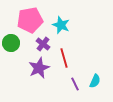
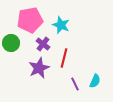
red line: rotated 30 degrees clockwise
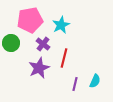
cyan star: rotated 24 degrees clockwise
purple line: rotated 40 degrees clockwise
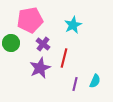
cyan star: moved 12 px right
purple star: moved 1 px right
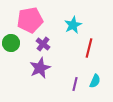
red line: moved 25 px right, 10 px up
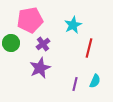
purple cross: rotated 16 degrees clockwise
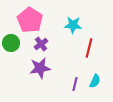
pink pentagon: rotated 30 degrees counterclockwise
cyan star: rotated 30 degrees clockwise
purple cross: moved 2 px left
purple star: rotated 15 degrees clockwise
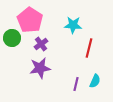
green circle: moved 1 px right, 5 px up
purple line: moved 1 px right
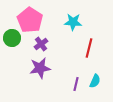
cyan star: moved 3 px up
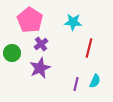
green circle: moved 15 px down
purple star: rotated 15 degrees counterclockwise
